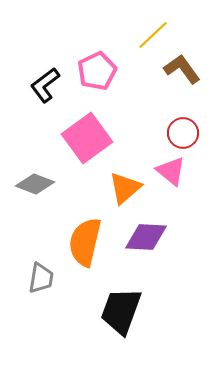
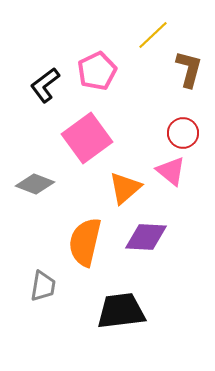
brown L-shape: moved 7 px right; rotated 51 degrees clockwise
gray trapezoid: moved 2 px right, 8 px down
black trapezoid: rotated 63 degrees clockwise
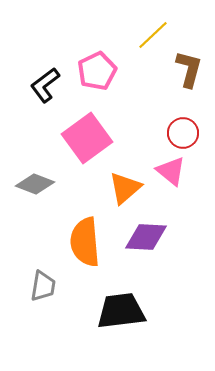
orange semicircle: rotated 18 degrees counterclockwise
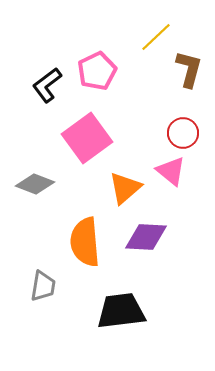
yellow line: moved 3 px right, 2 px down
black L-shape: moved 2 px right
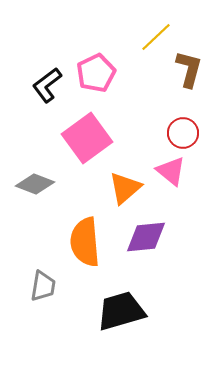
pink pentagon: moved 1 px left, 2 px down
purple diamond: rotated 9 degrees counterclockwise
black trapezoid: rotated 9 degrees counterclockwise
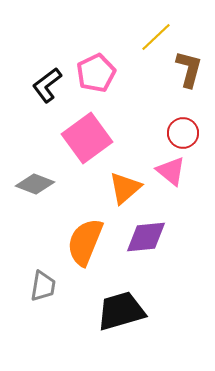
orange semicircle: rotated 27 degrees clockwise
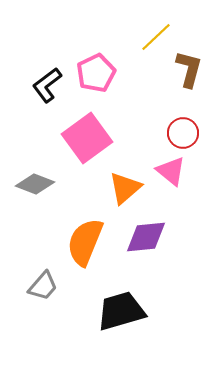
gray trapezoid: rotated 32 degrees clockwise
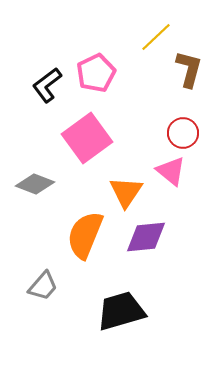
orange triangle: moved 1 px right, 4 px down; rotated 15 degrees counterclockwise
orange semicircle: moved 7 px up
